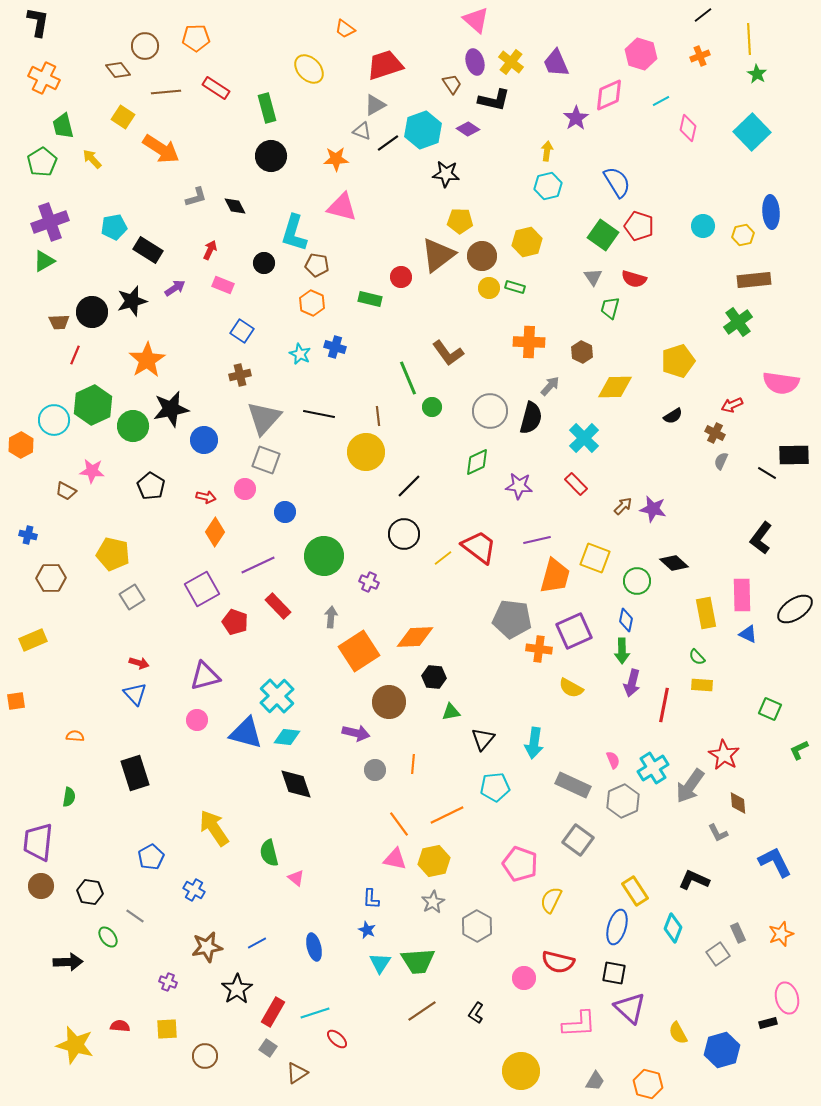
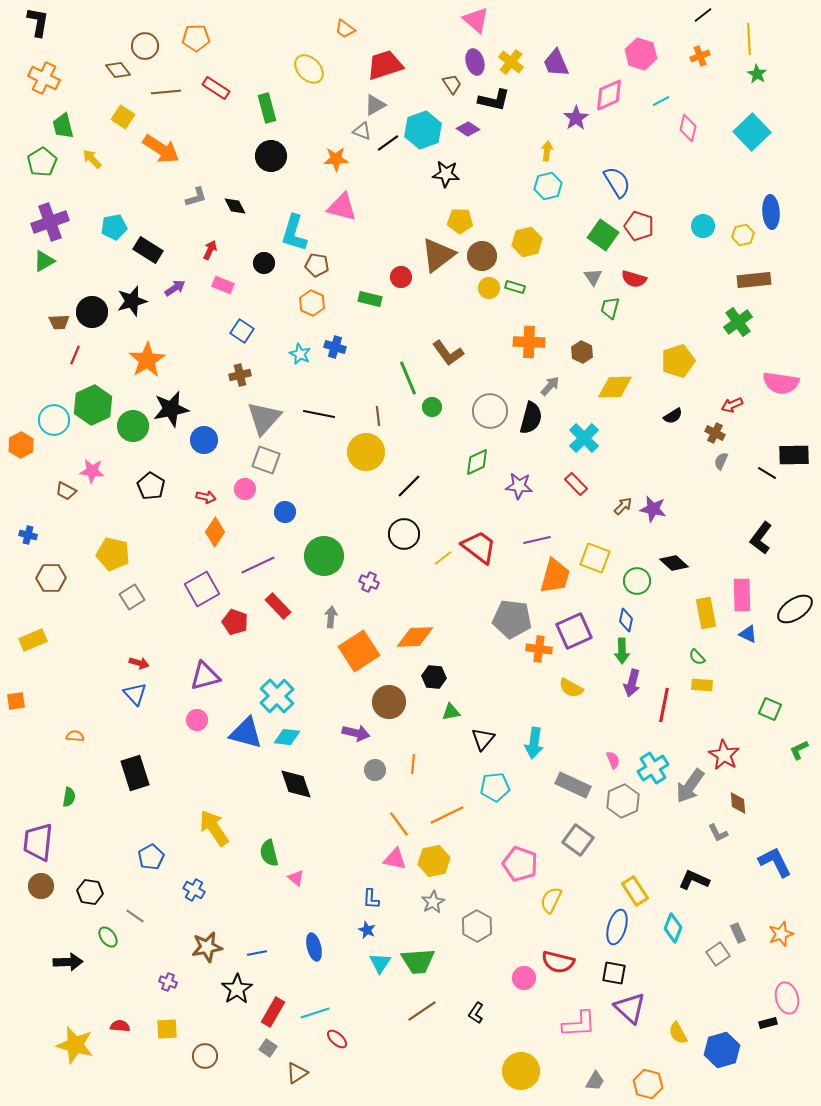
blue line at (257, 943): moved 10 px down; rotated 18 degrees clockwise
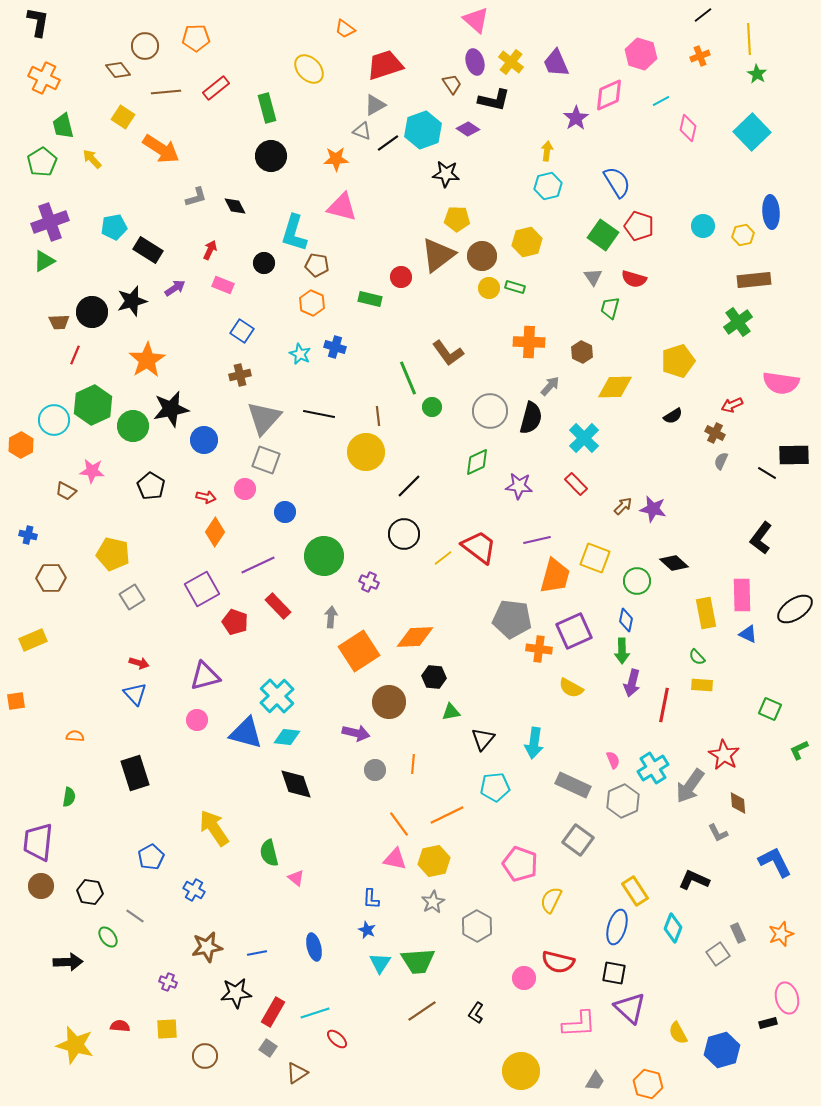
red rectangle at (216, 88): rotated 72 degrees counterclockwise
yellow pentagon at (460, 221): moved 3 px left, 2 px up
black star at (237, 989): moved 1 px left, 4 px down; rotated 28 degrees clockwise
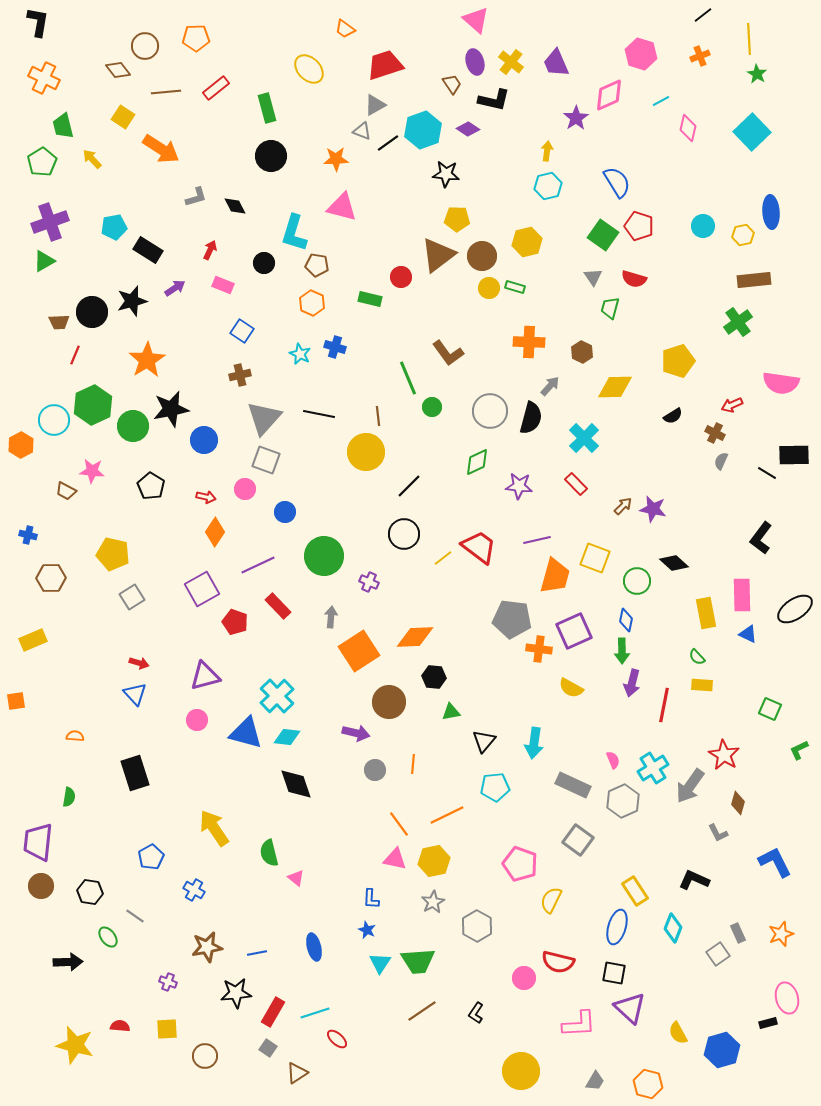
black triangle at (483, 739): moved 1 px right, 2 px down
brown diamond at (738, 803): rotated 20 degrees clockwise
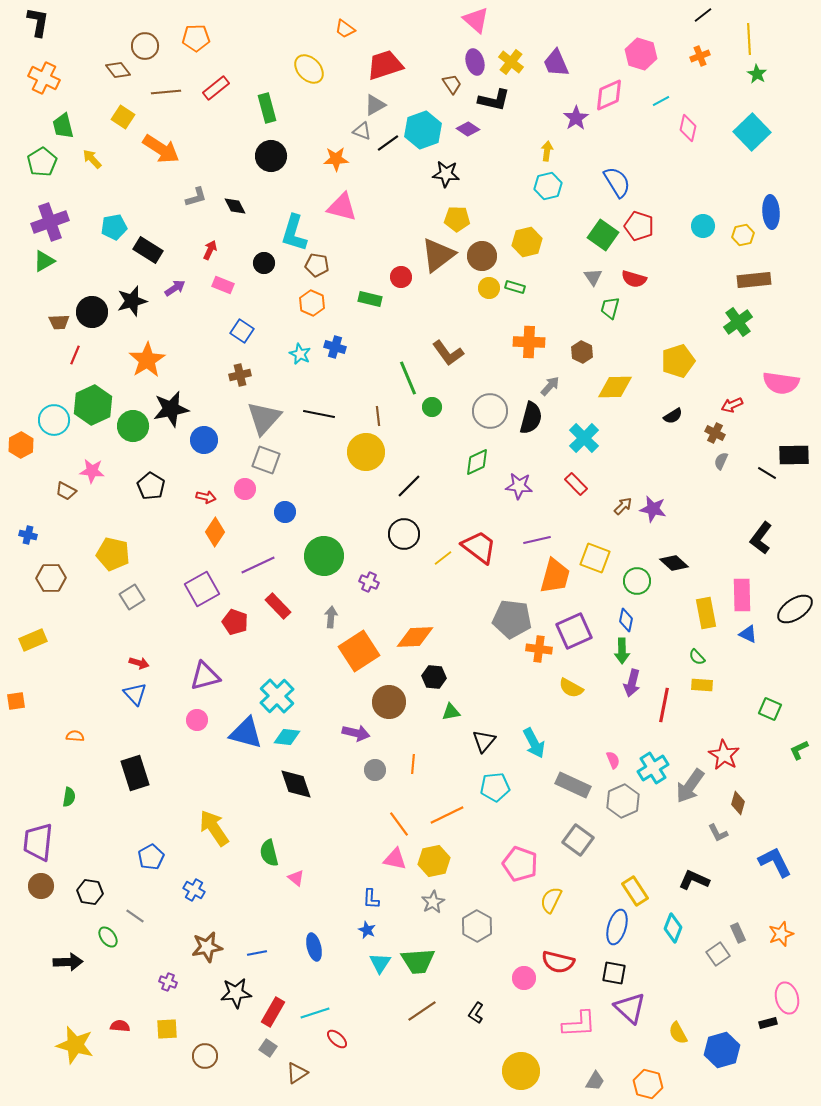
cyan arrow at (534, 743): rotated 36 degrees counterclockwise
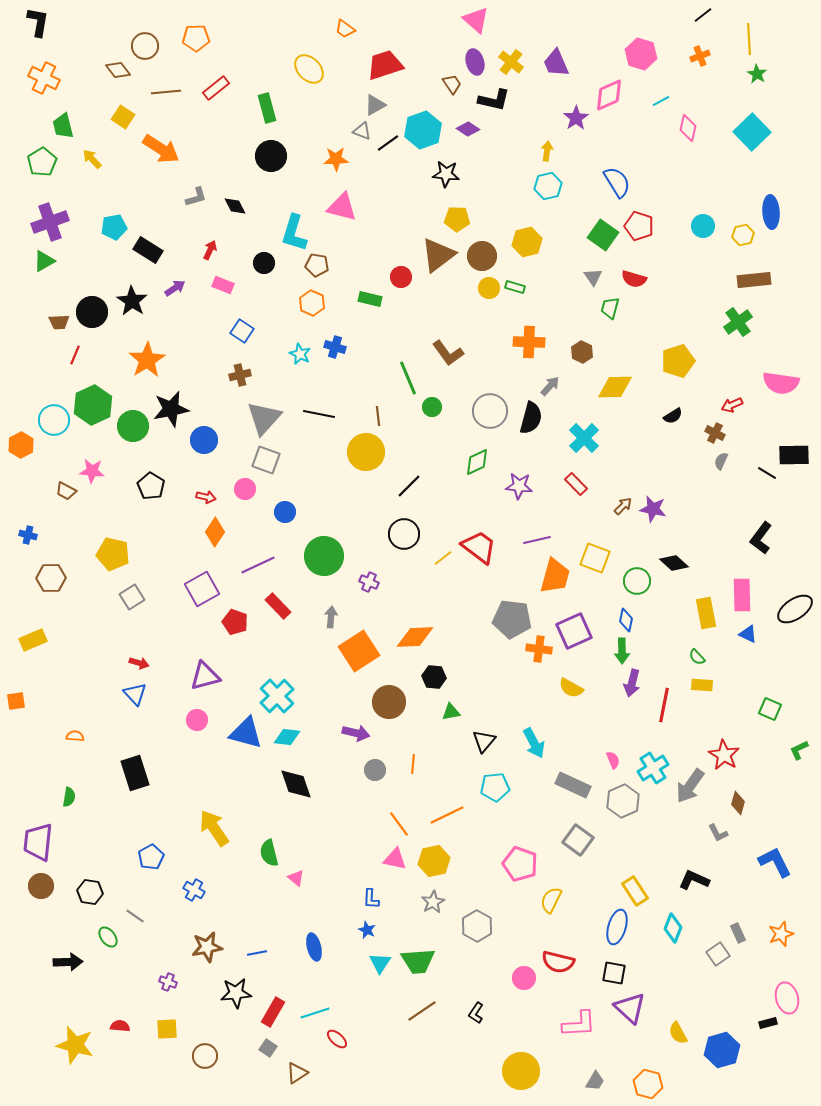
black star at (132, 301): rotated 24 degrees counterclockwise
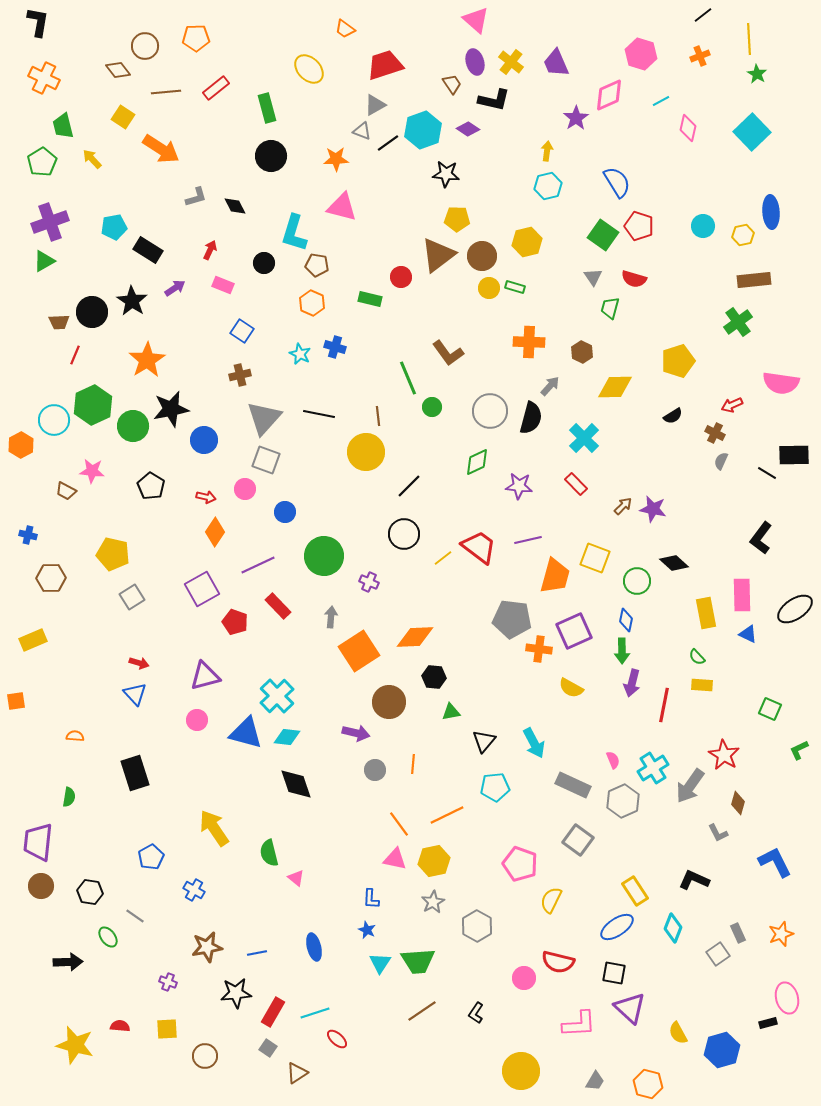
purple line at (537, 540): moved 9 px left
blue ellipse at (617, 927): rotated 40 degrees clockwise
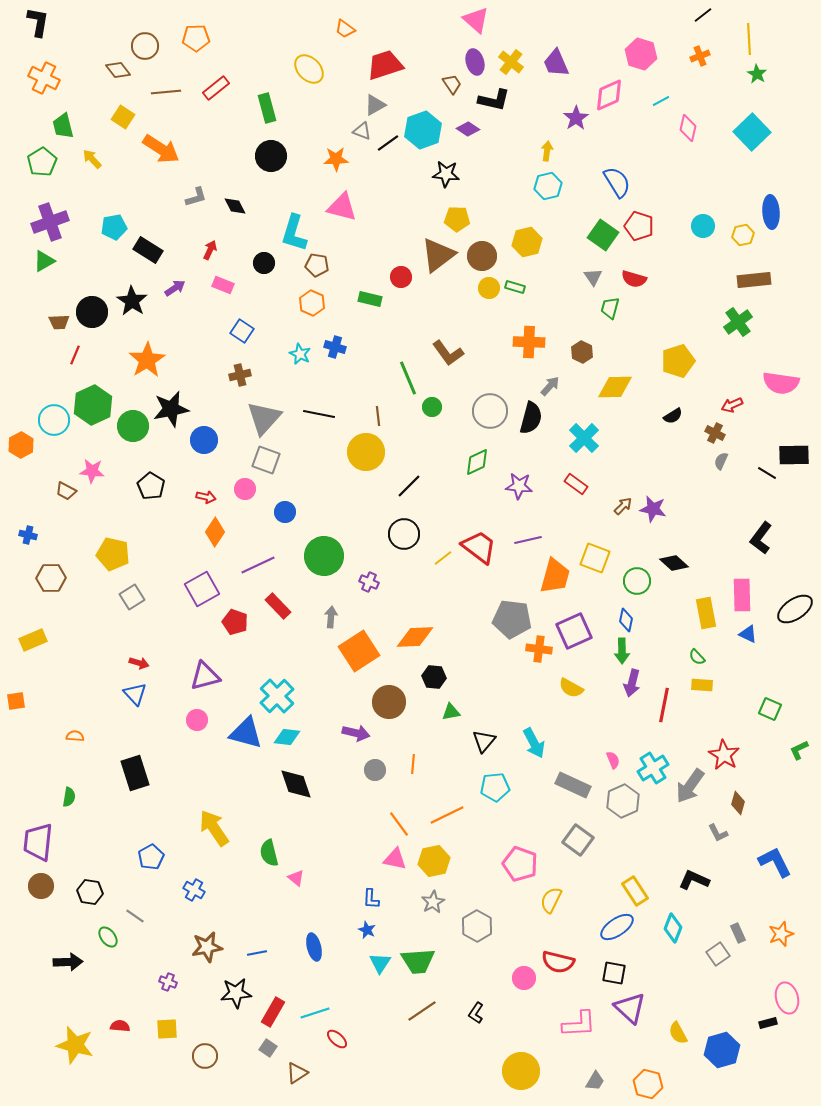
red rectangle at (576, 484): rotated 10 degrees counterclockwise
